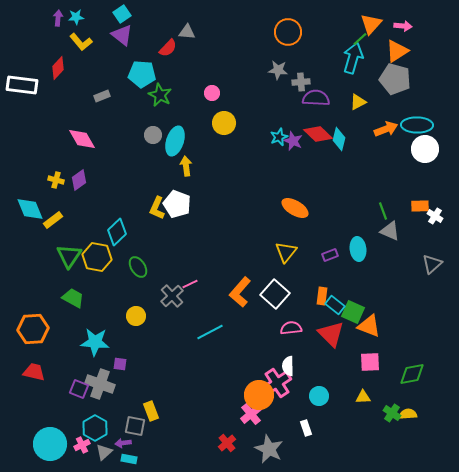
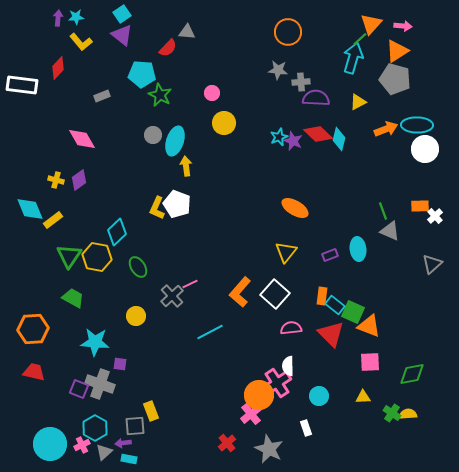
white cross at (435, 216): rotated 14 degrees clockwise
gray square at (135, 426): rotated 15 degrees counterclockwise
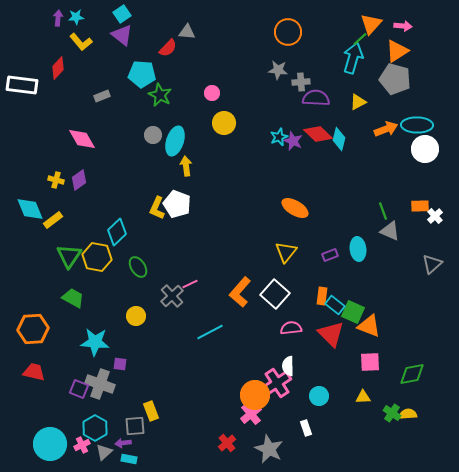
orange circle at (259, 395): moved 4 px left
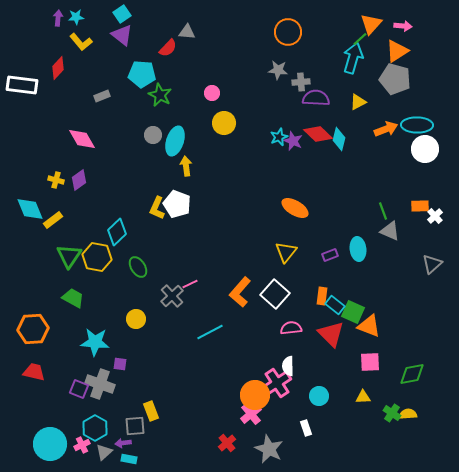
yellow circle at (136, 316): moved 3 px down
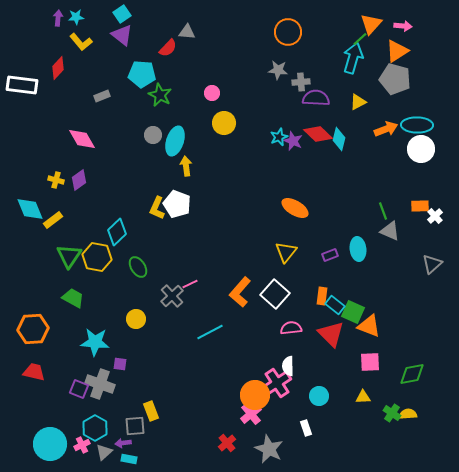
white circle at (425, 149): moved 4 px left
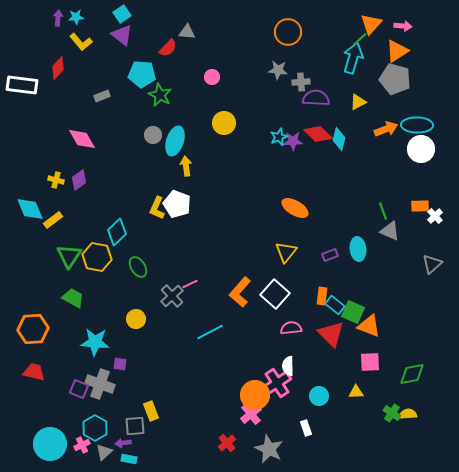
pink circle at (212, 93): moved 16 px up
purple star at (293, 141): rotated 24 degrees counterclockwise
yellow triangle at (363, 397): moved 7 px left, 5 px up
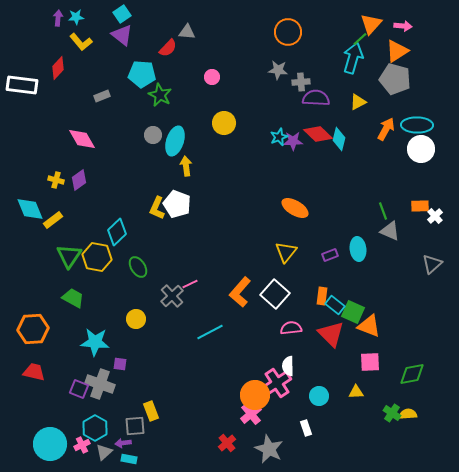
orange arrow at (386, 129): rotated 40 degrees counterclockwise
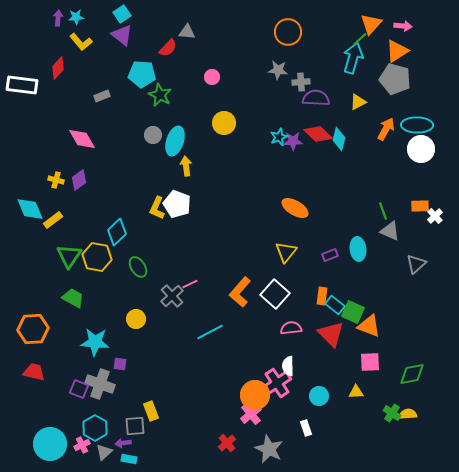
gray triangle at (432, 264): moved 16 px left
